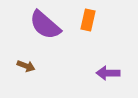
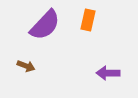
purple semicircle: rotated 88 degrees counterclockwise
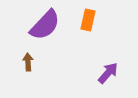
brown arrow: moved 2 px right, 4 px up; rotated 114 degrees counterclockwise
purple arrow: rotated 130 degrees clockwise
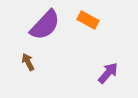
orange rectangle: rotated 75 degrees counterclockwise
brown arrow: rotated 24 degrees counterclockwise
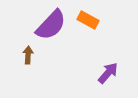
purple semicircle: moved 6 px right
brown arrow: moved 7 px up; rotated 30 degrees clockwise
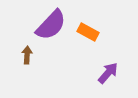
orange rectangle: moved 12 px down
brown arrow: moved 1 px left
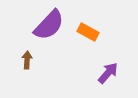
purple semicircle: moved 2 px left
brown arrow: moved 5 px down
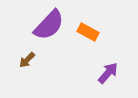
brown arrow: rotated 138 degrees counterclockwise
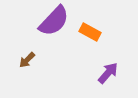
purple semicircle: moved 5 px right, 4 px up
orange rectangle: moved 2 px right
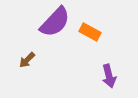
purple semicircle: moved 1 px right, 1 px down
purple arrow: moved 1 px right, 3 px down; rotated 125 degrees clockwise
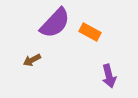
purple semicircle: moved 1 px down
brown arrow: moved 5 px right; rotated 18 degrees clockwise
